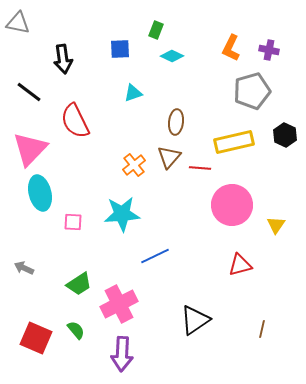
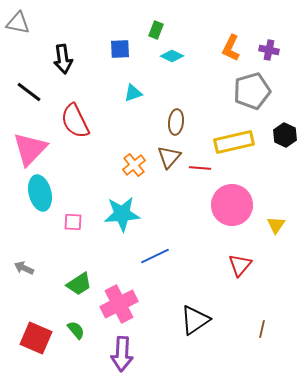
red triangle: rotated 35 degrees counterclockwise
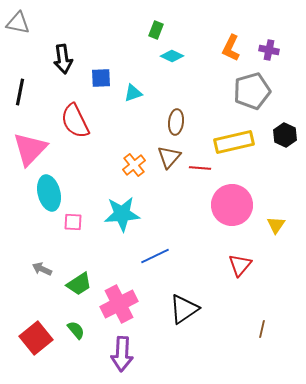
blue square: moved 19 px left, 29 px down
black line: moved 9 px left; rotated 64 degrees clockwise
cyan ellipse: moved 9 px right
gray arrow: moved 18 px right, 1 px down
black triangle: moved 11 px left, 11 px up
red square: rotated 28 degrees clockwise
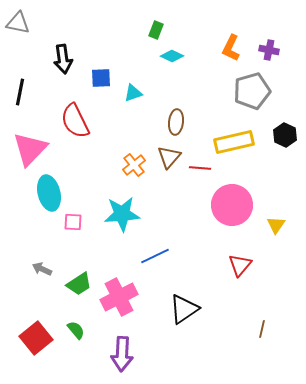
pink cross: moved 7 px up
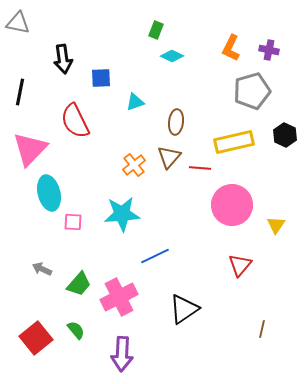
cyan triangle: moved 2 px right, 9 px down
green trapezoid: rotated 16 degrees counterclockwise
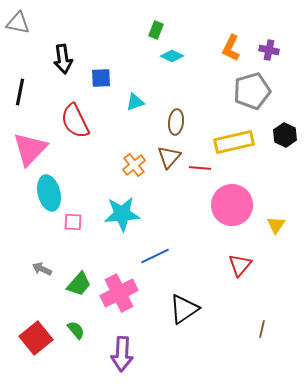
pink cross: moved 4 px up
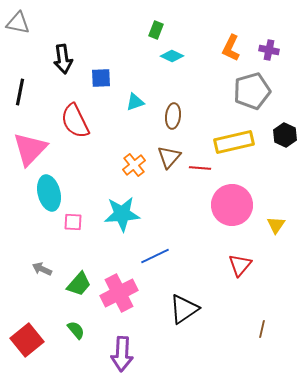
brown ellipse: moved 3 px left, 6 px up
red square: moved 9 px left, 2 px down
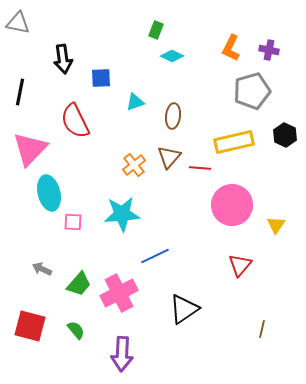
red square: moved 3 px right, 14 px up; rotated 36 degrees counterclockwise
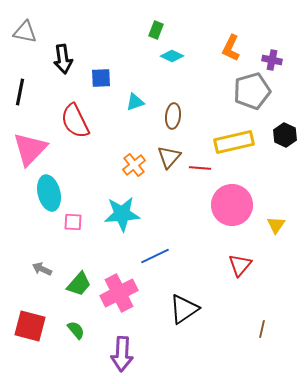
gray triangle: moved 7 px right, 9 px down
purple cross: moved 3 px right, 10 px down
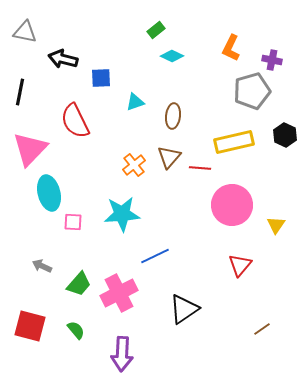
green rectangle: rotated 30 degrees clockwise
black arrow: rotated 112 degrees clockwise
gray arrow: moved 3 px up
brown line: rotated 42 degrees clockwise
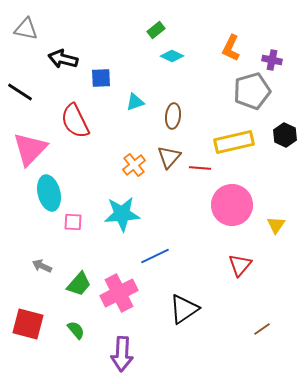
gray triangle: moved 1 px right, 3 px up
black line: rotated 68 degrees counterclockwise
red square: moved 2 px left, 2 px up
